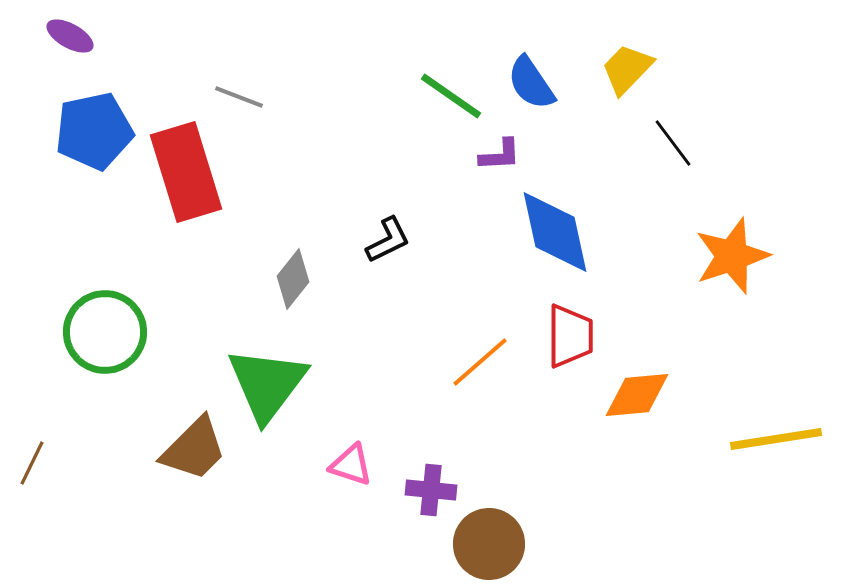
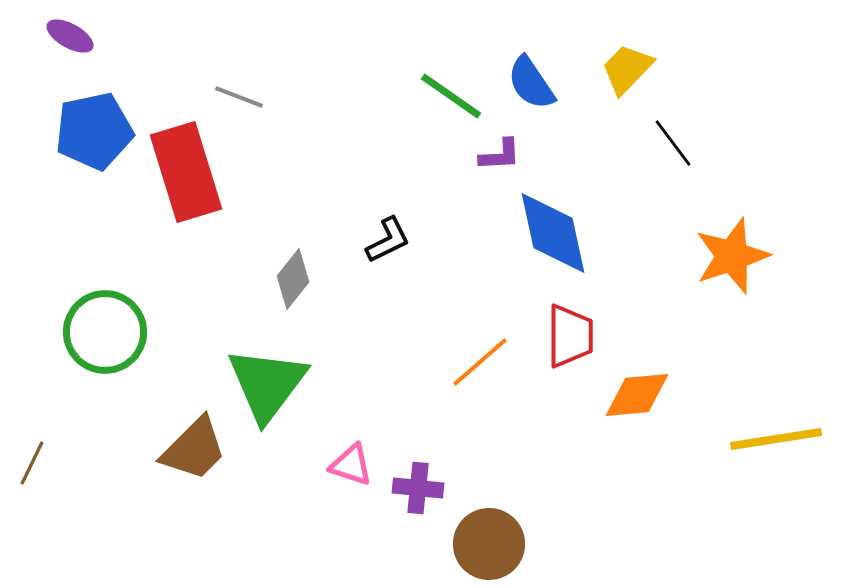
blue diamond: moved 2 px left, 1 px down
purple cross: moved 13 px left, 2 px up
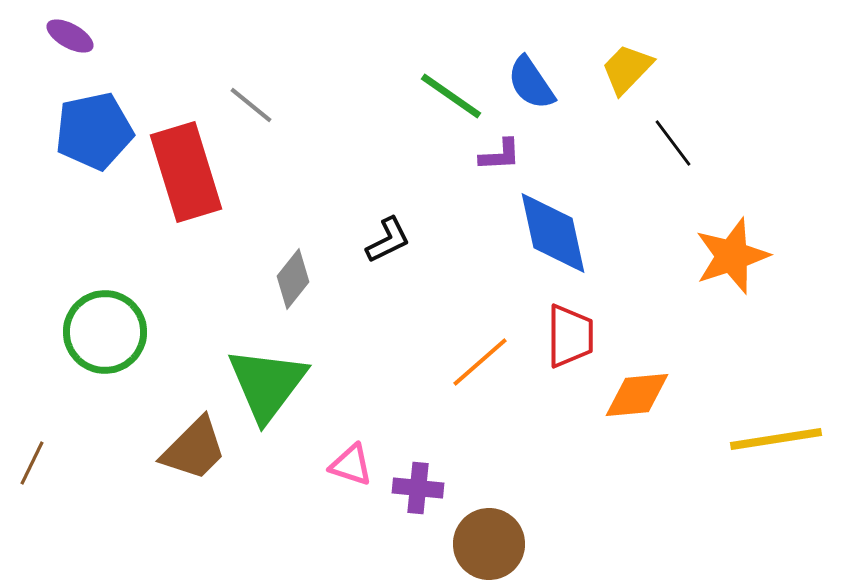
gray line: moved 12 px right, 8 px down; rotated 18 degrees clockwise
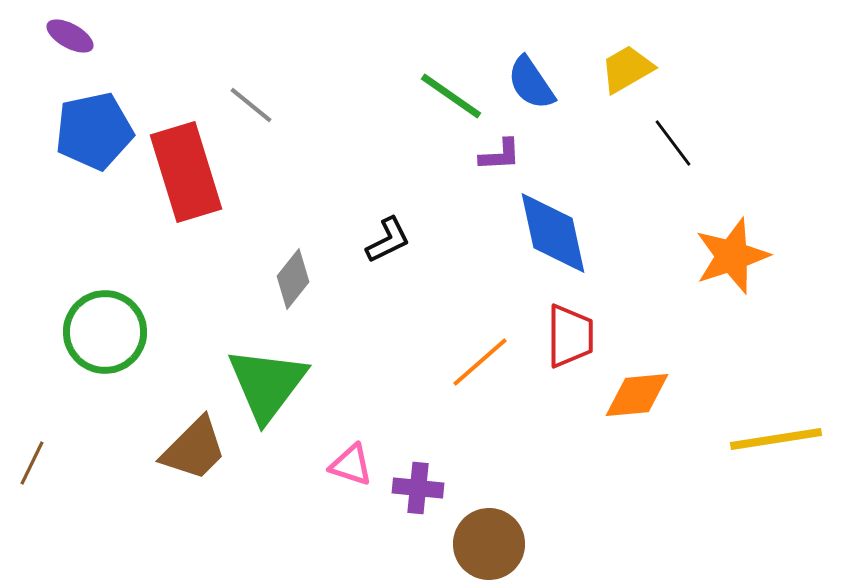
yellow trapezoid: rotated 16 degrees clockwise
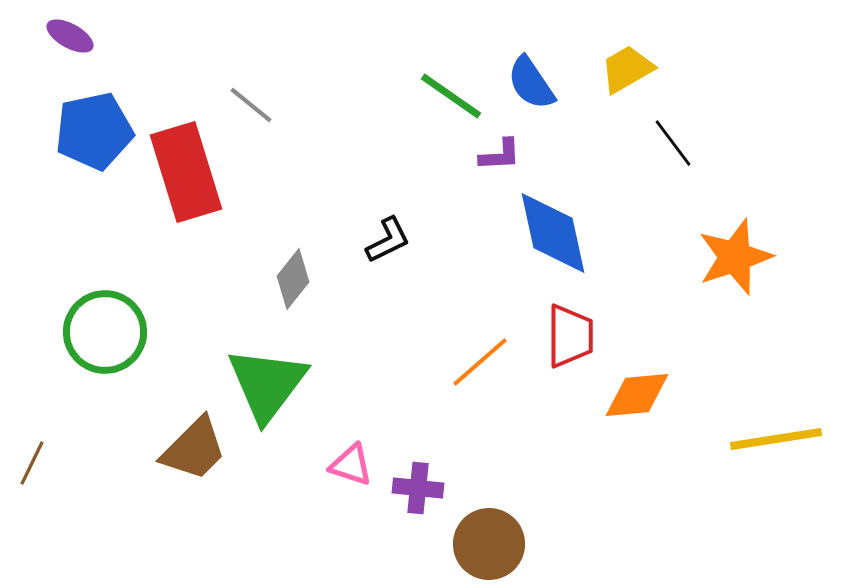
orange star: moved 3 px right, 1 px down
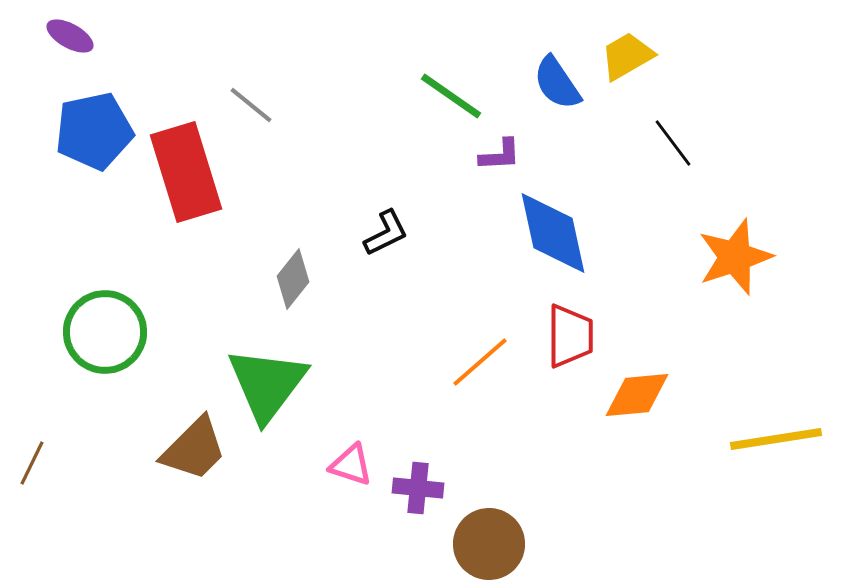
yellow trapezoid: moved 13 px up
blue semicircle: moved 26 px right
black L-shape: moved 2 px left, 7 px up
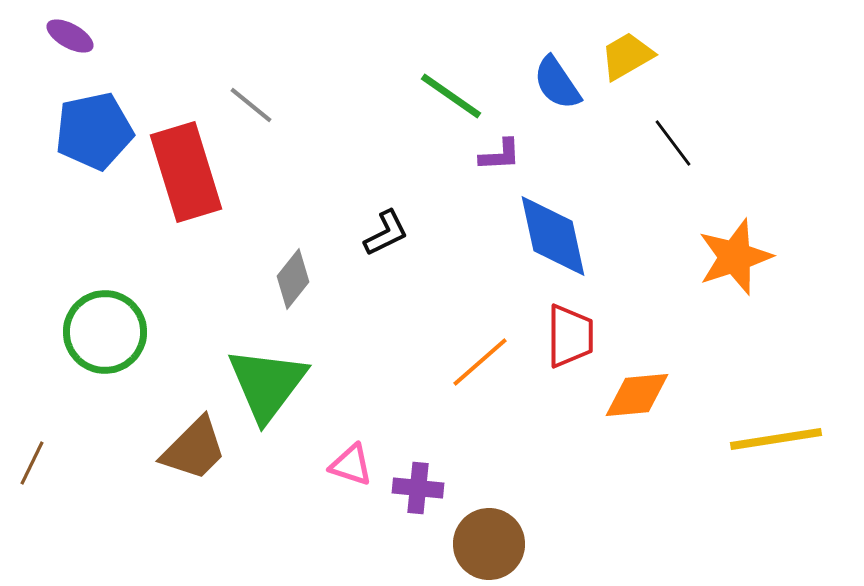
blue diamond: moved 3 px down
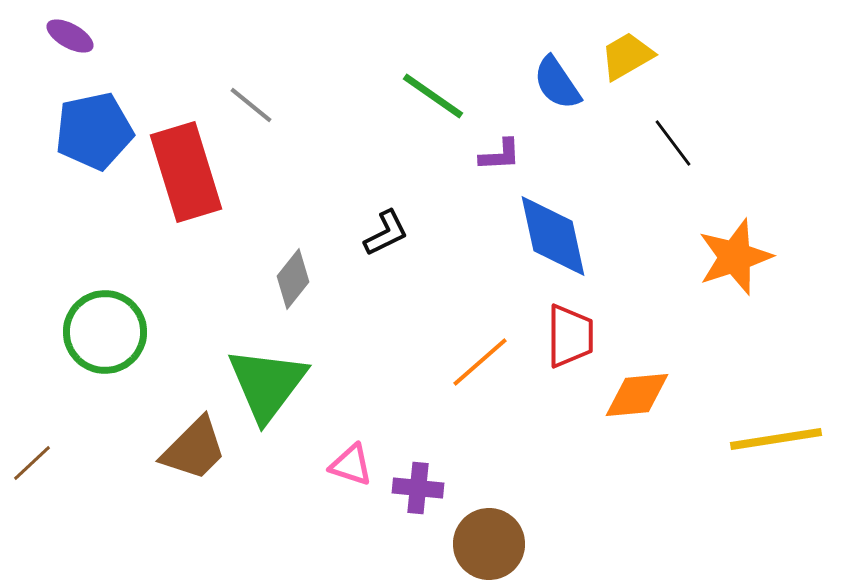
green line: moved 18 px left
brown line: rotated 21 degrees clockwise
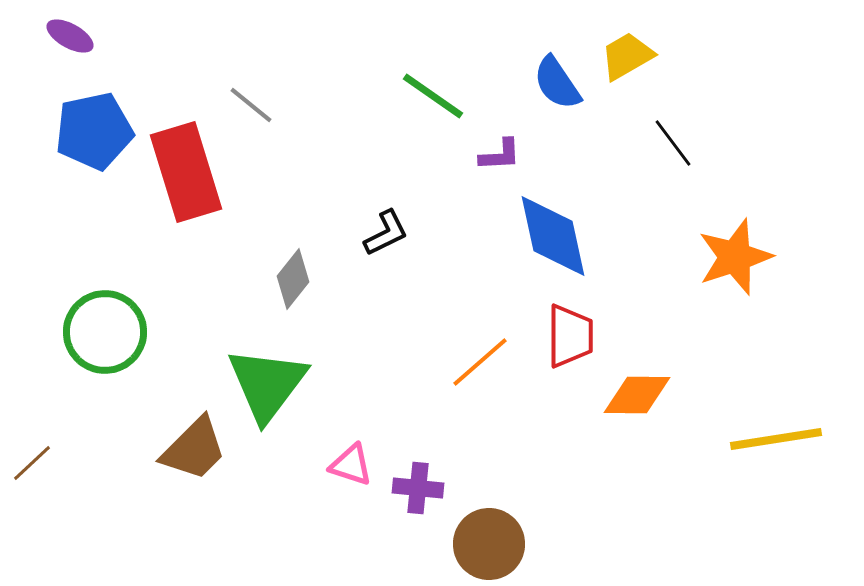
orange diamond: rotated 6 degrees clockwise
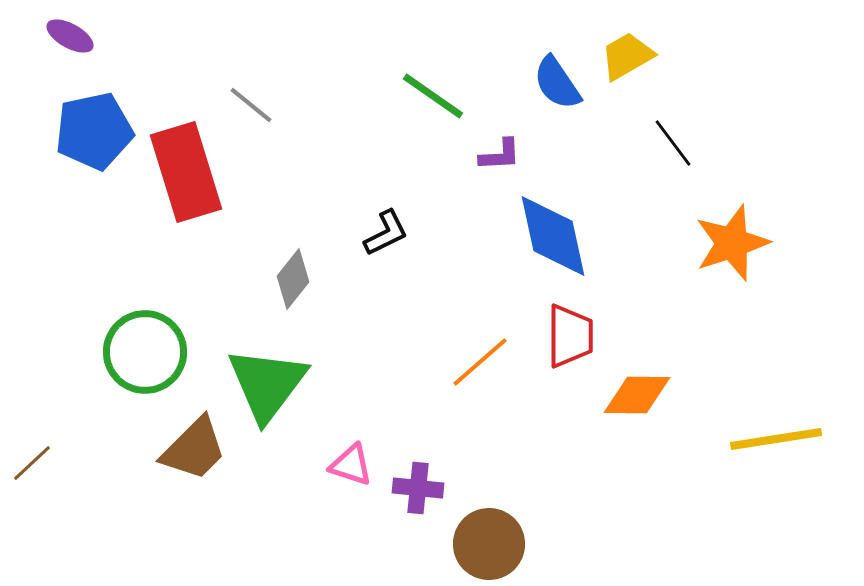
orange star: moved 3 px left, 14 px up
green circle: moved 40 px right, 20 px down
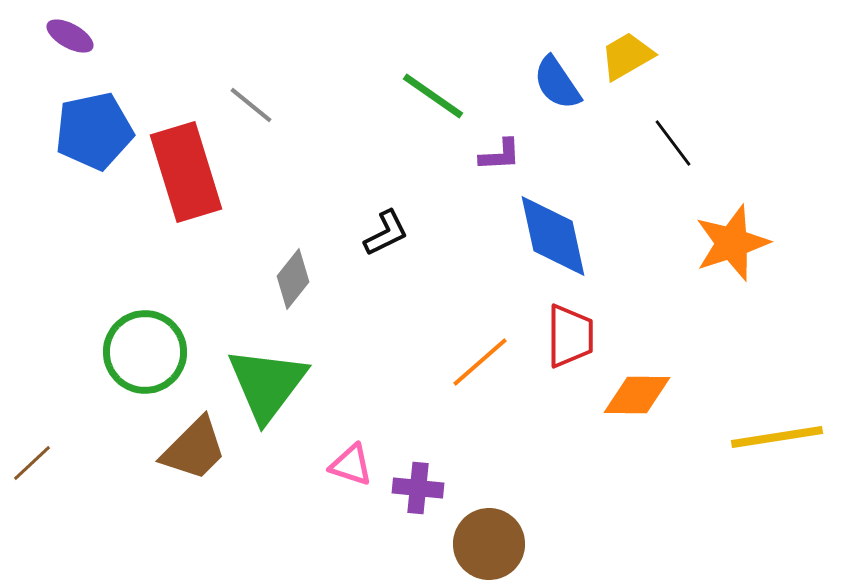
yellow line: moved 1 px right, 2 px up
